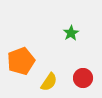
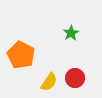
orange pentagon: moved 6 px up; rotated 24 degrees counterclockwise
red circle: moved 8 px left
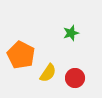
green star: rotated 14 degrees clockwise
yellow semicircle: moved 1 px left, 9 px up
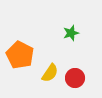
orange pentagon: moved 1 px left
yellow semicircle: moved 2 px right
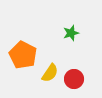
orange pentagon: moved 3 px right
red circle: moved 1 px left, 1 px down
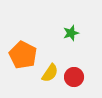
red circle: moved 2 px up
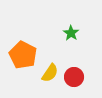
green star: rotated 21 degrees counterclockwise
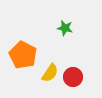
green star: moved 6 px left, 5 px up; rotated 21 degrees counterclockwise
red circle: moved 1 px left
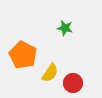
red circle: moved 6 px down
